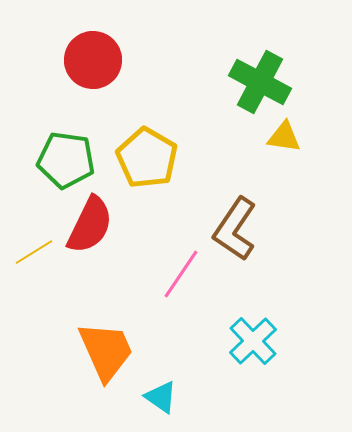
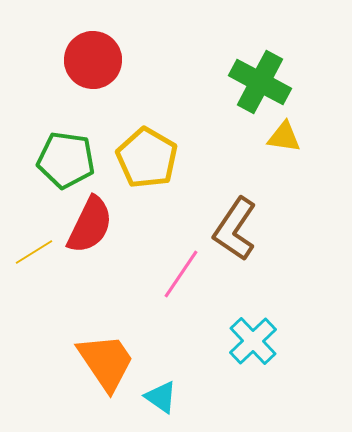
orange trapezoid: moved 11 px down; rotated 10 degrees counterclockwise
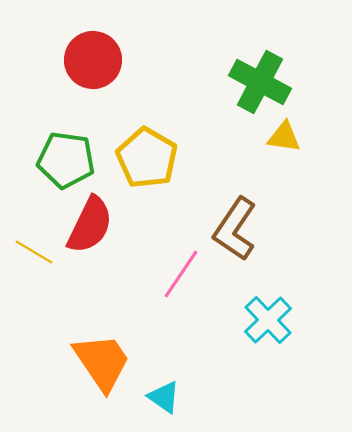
yellow line: rotated 63 degrees clockwise
cyan cross: moved 15 px right, 21 px up
orange trapezoid: moved 4 px left
cyan triangle: moved 3 px right
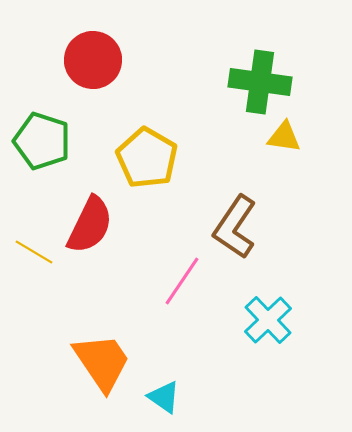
green cross: rotated 20 degrees counterclockwise
green pentagon: moved 24 px left, 19 px up; rotated 10 degrees clockwise
brown L-shape: moved 2 px up
pink line: moved 1 px right, 7 px down
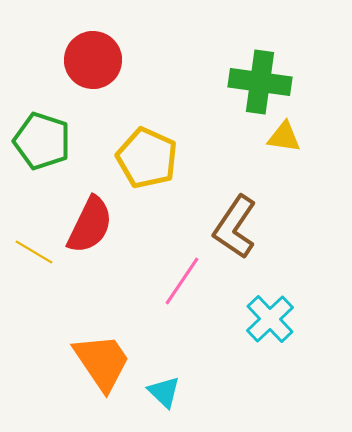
yellow pentagon: rotated 6 degrees counterclockwise
cyan cross: moved 2 px right, 1 px up
cyan triangle: moved 5 px up; rotated 9 degrees clockwise
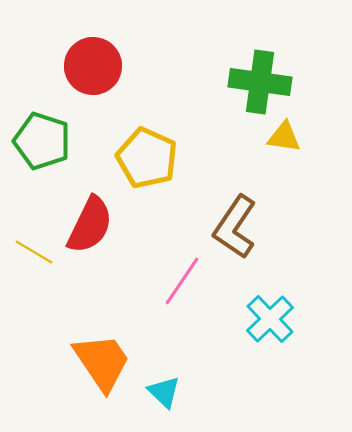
red circle: moved 6 px down
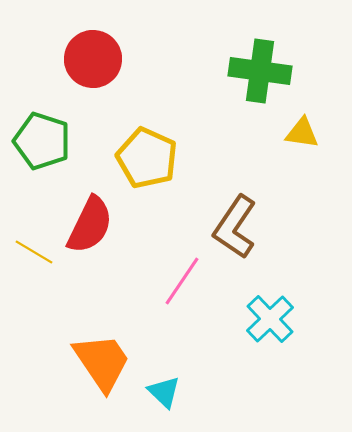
red circle: moved 7 px up
green cross: moved 11 px up
yellow triangle: moved 18 px right, 4 px up
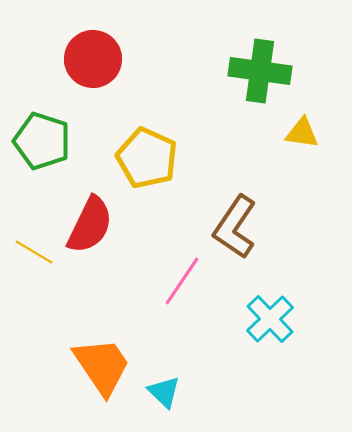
orange trapezoid: moved 4 px down
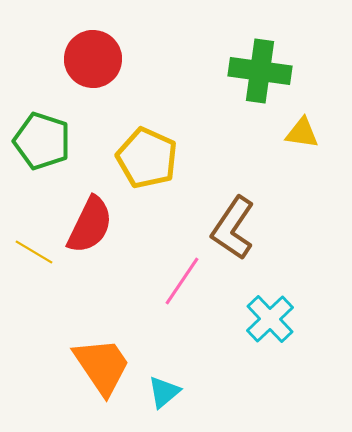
brown L-shape: moved 2 px left, 1 px down
cyan triangle: rotated 36 degrees clockwise
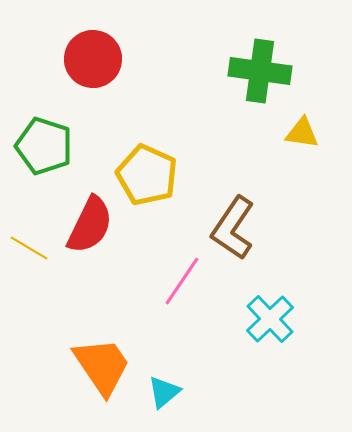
green pentagon: moved 2 px right, 5 px down
yellow pentagon: moved 17 px down
yellow line: moved 5 px left, 4 px up
